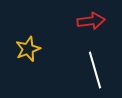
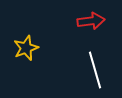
yellow star: moved 2 px left, 1 px up
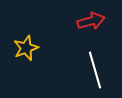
red arrow: rotated 8 degrees counterclockwise
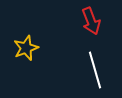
red arrow: rotated 84 degrees clockwise
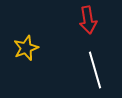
red arrow: moved 3 px left, 1 px up; rotated 12 degrees clockwise
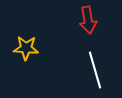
yellow star: rotated 25 degrees clockwise
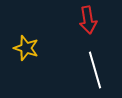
yellow star: rotated 15 degrees clockwise
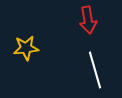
yellow star: rotated 25 degrees counterclockwise
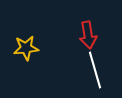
red arrow: moved 15 px down
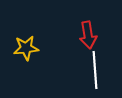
white line: rotated 12 degrees clockwise
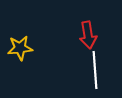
yellow star: moved 6 px left
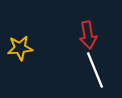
white line: rotated 18 degrees counterclockwise
